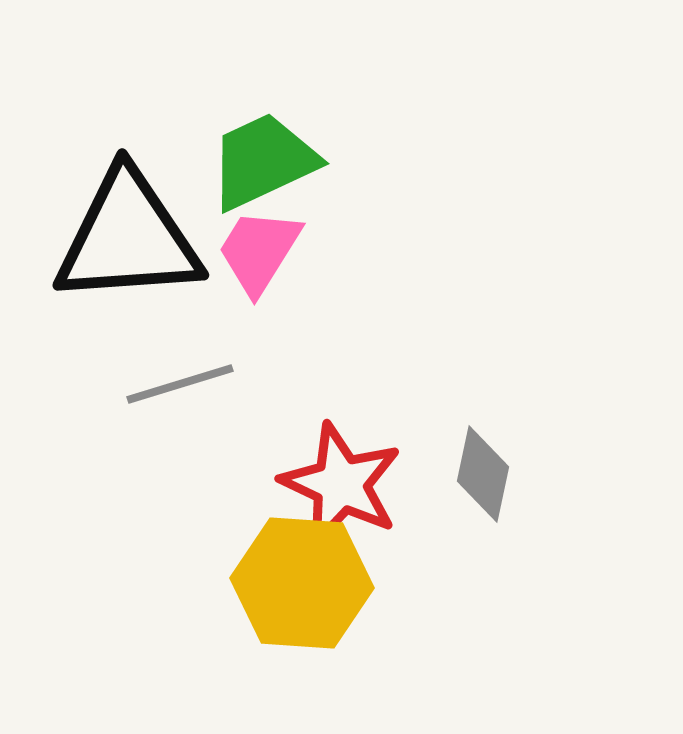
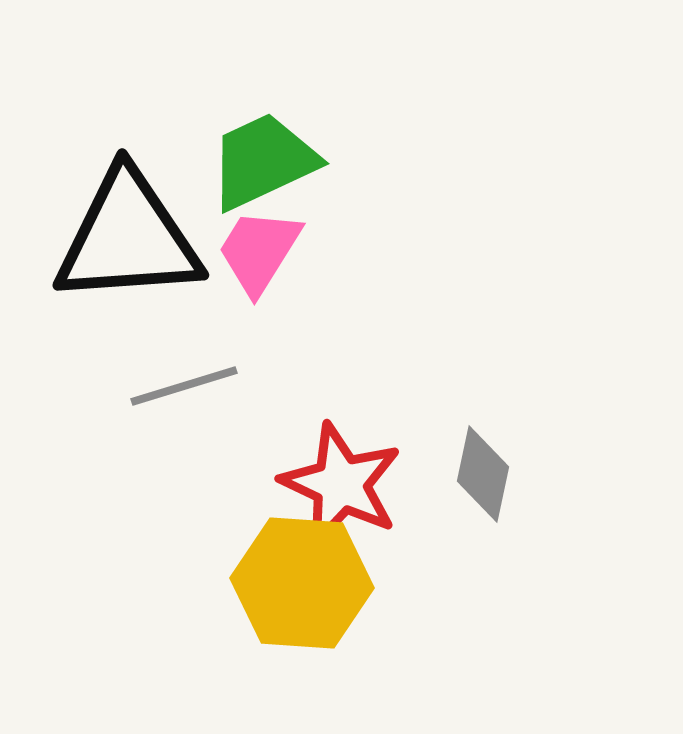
gray line: moved 4 px right, 2 px down
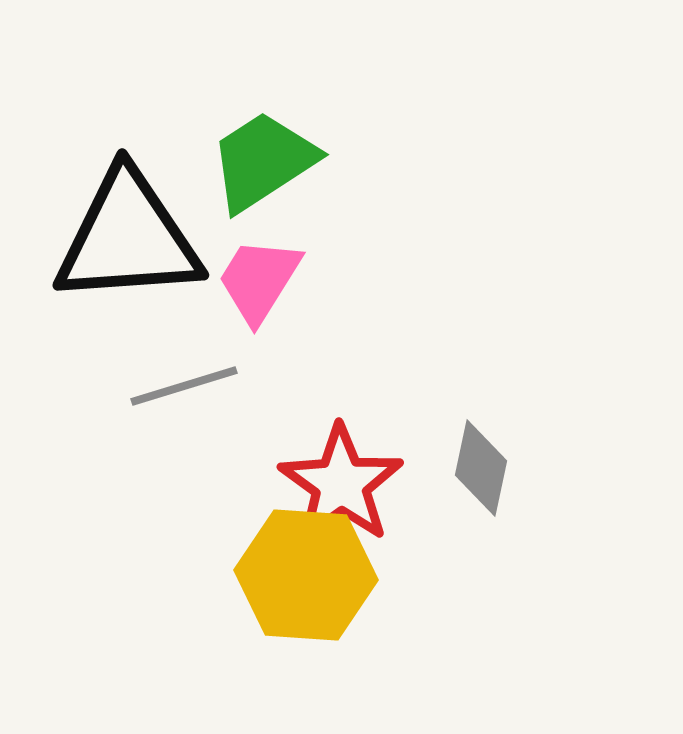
green trapezoid: rotated 8 degrees counterclockwise
pink trapezoid: moved 29 px down
gray diamond: moved 2 px left, 6 px up
red star: rotated 11 degrees clockwise
yellow hexagon: moved 4 px right, 8 px up
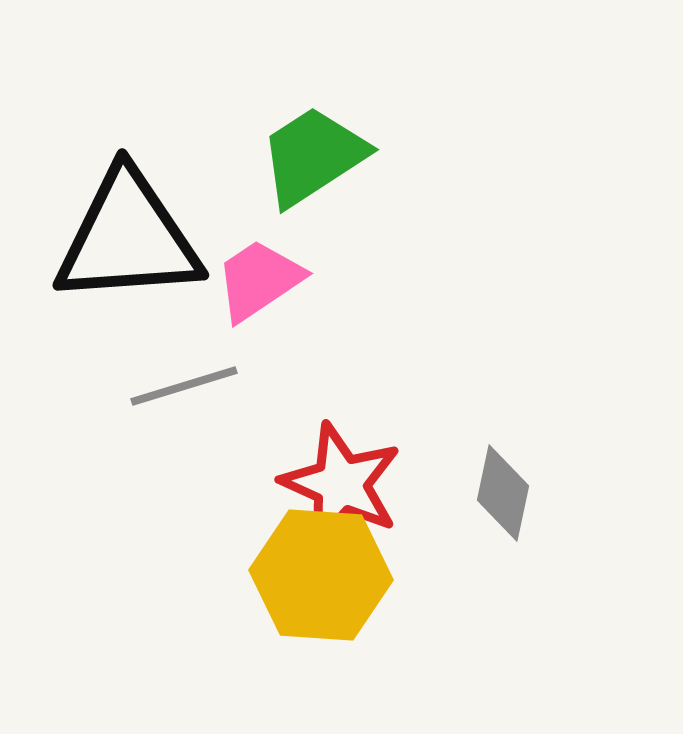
green trapezoid: moved 50 px right, 5 px up
pink trapezoid: rotated 24 degrees clockwise
gray diamond: moved 22 px right, 25 px down
red star: rotated 12 degrees counterclockwise
yellow hexagon: moved 15 px right
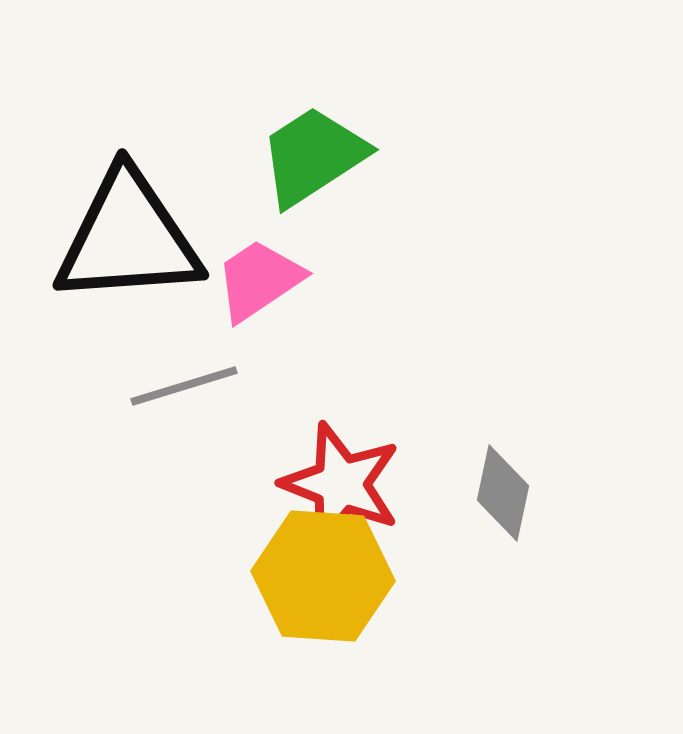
red star: rotated 3 degrees counterclockwise
yellow hexagon: moved 2 px right, 1 px down
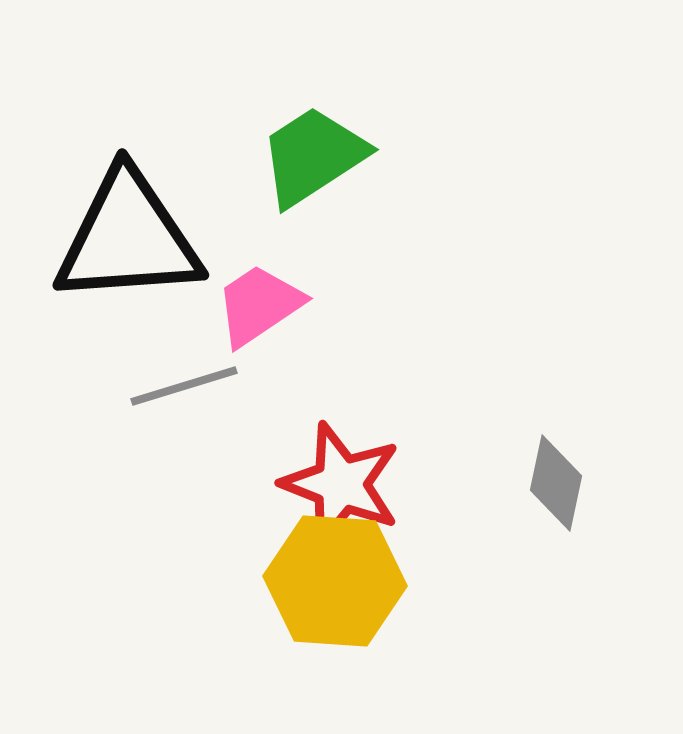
pink trapezoid: moved 25 px down
gray diamond: moved 53 px right, 10 px up
yellow hexagon: moved 12 px right, 5 px down
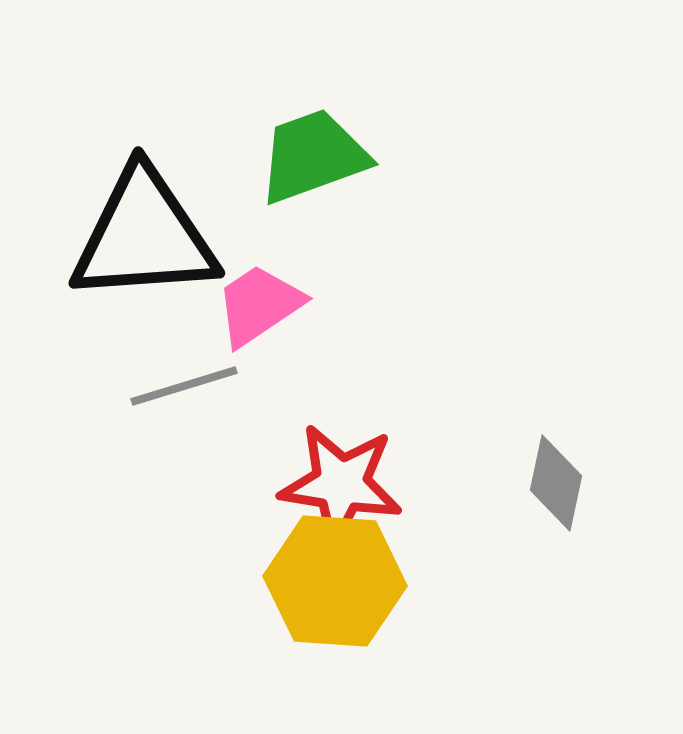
green trapezoid: rotated 13 degrees clockwise
black triangle: moved 16 px right, 2 px up
red star: rotated 12 degrees counterclockwise
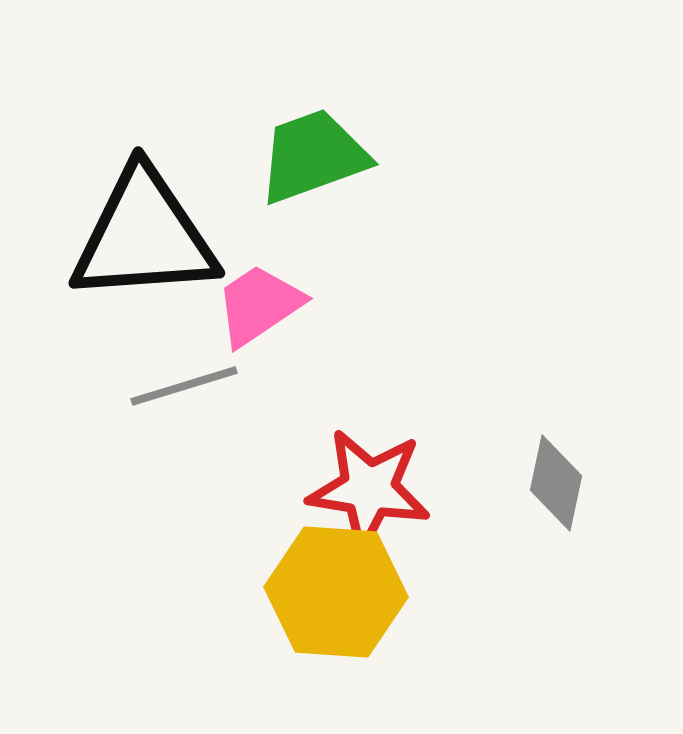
red star: moved 28 px right, 5 px down
yellow hexagon: moved 1 px right, 11 px down
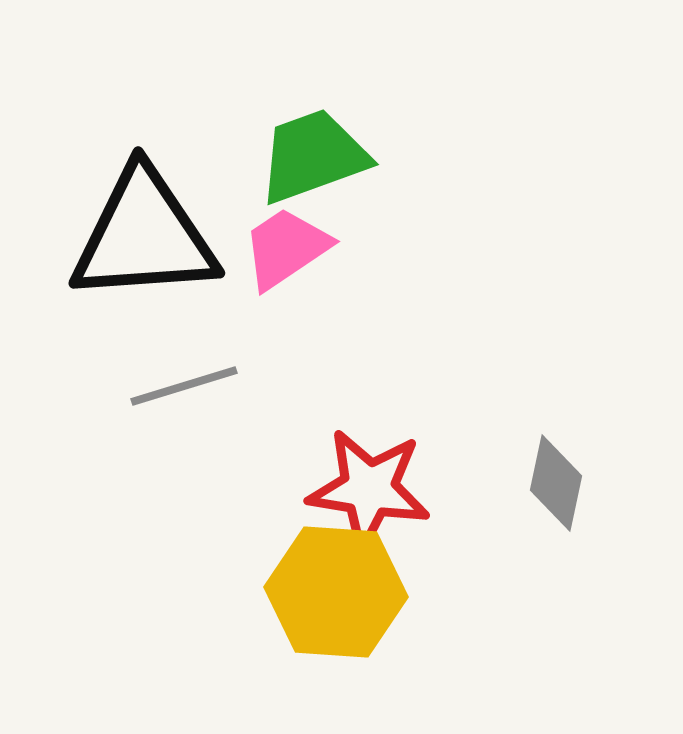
pink trapezoid: moved 27 px right, 57 px up
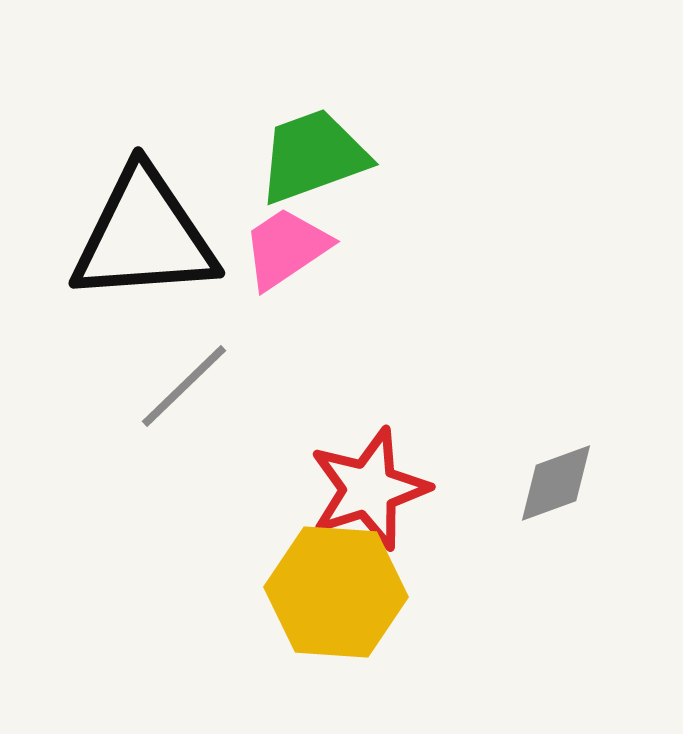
gray line: rotated 27 degrees counterclockwise
gray diamond: rotated 58 degrees clockwise
red star: rotated 27 degrees counterclockwise
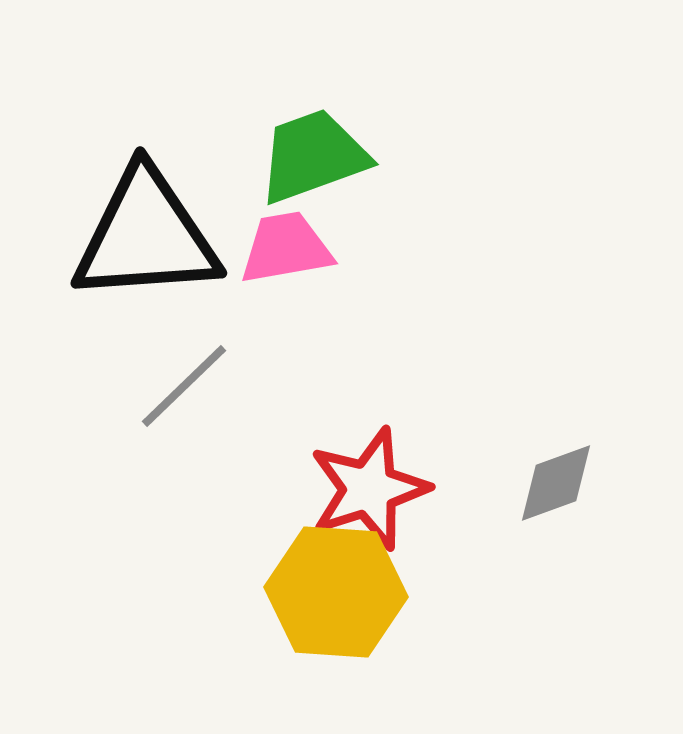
black triangle: moved 2 px right
pink trapezoid: rotated 24 degrees clockwise
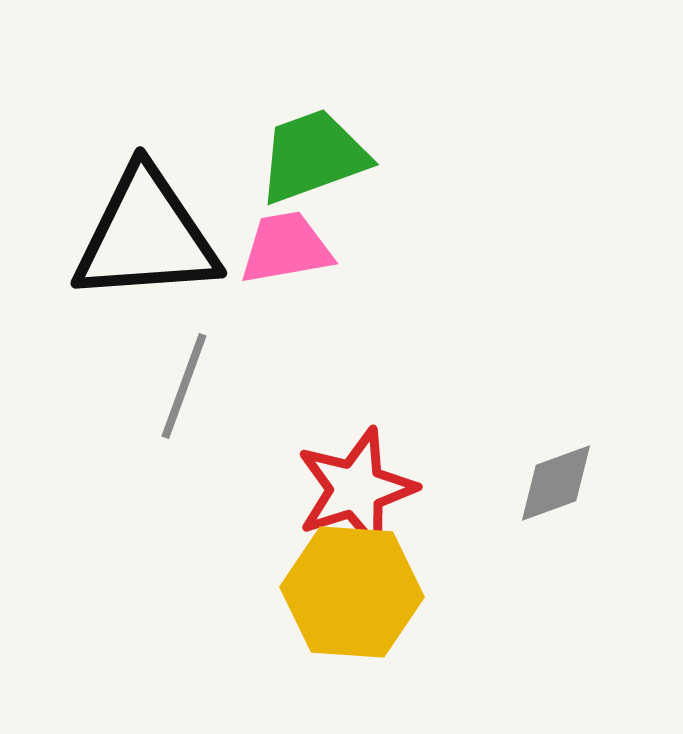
gray line: rotated 26 degrees counterclockwise
red star: moved 13 px left
yellow hexagon: moved 16 px right
